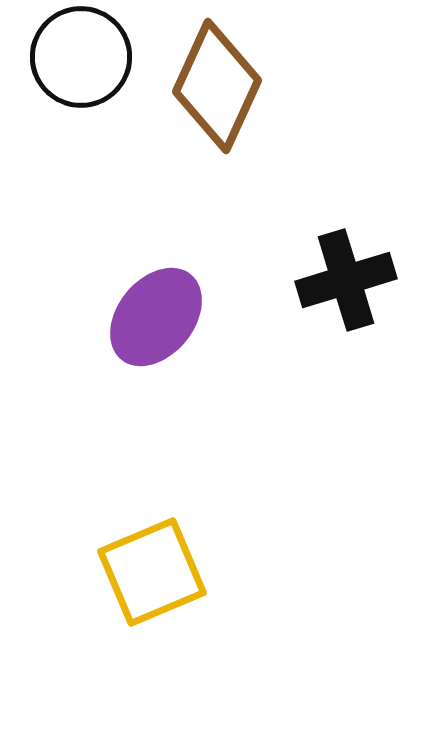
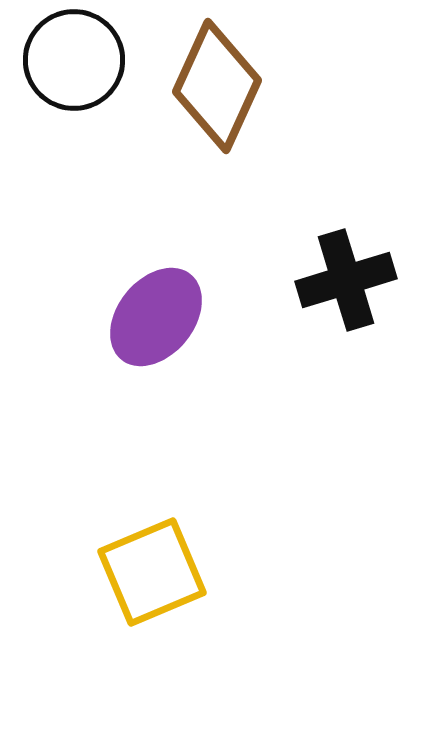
black circle: moved 7 px left, 3 px down
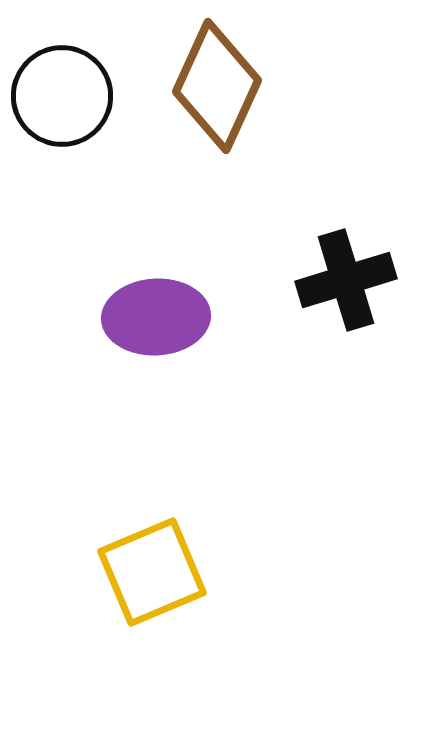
black circle: moved 12 px left, 36 px down
purple ellipse: rotated 48 degrees clockwise
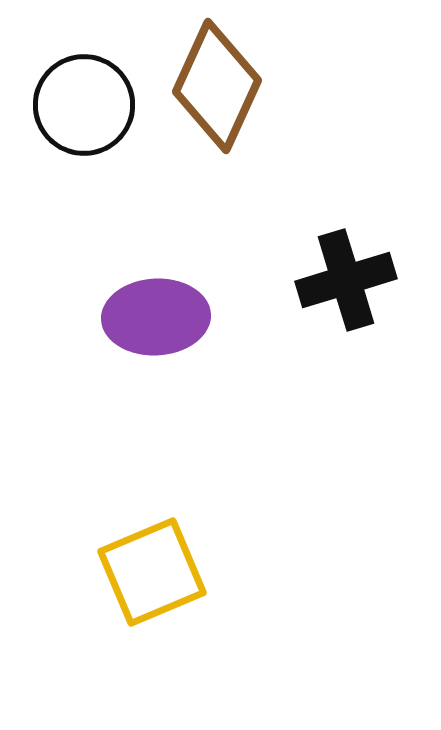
black circle: moved 22 px right, 9 px down
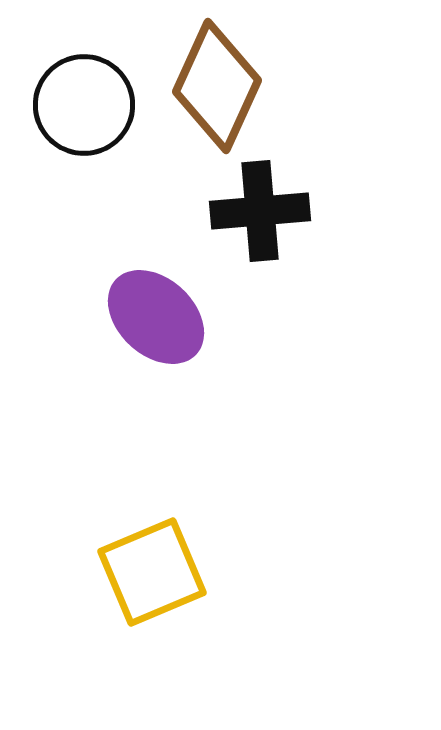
black cross: moved 86 px left, 69 px up; rotated 12 degrees clockwise
purple ellipse: rotated 46 degrees clockwise
